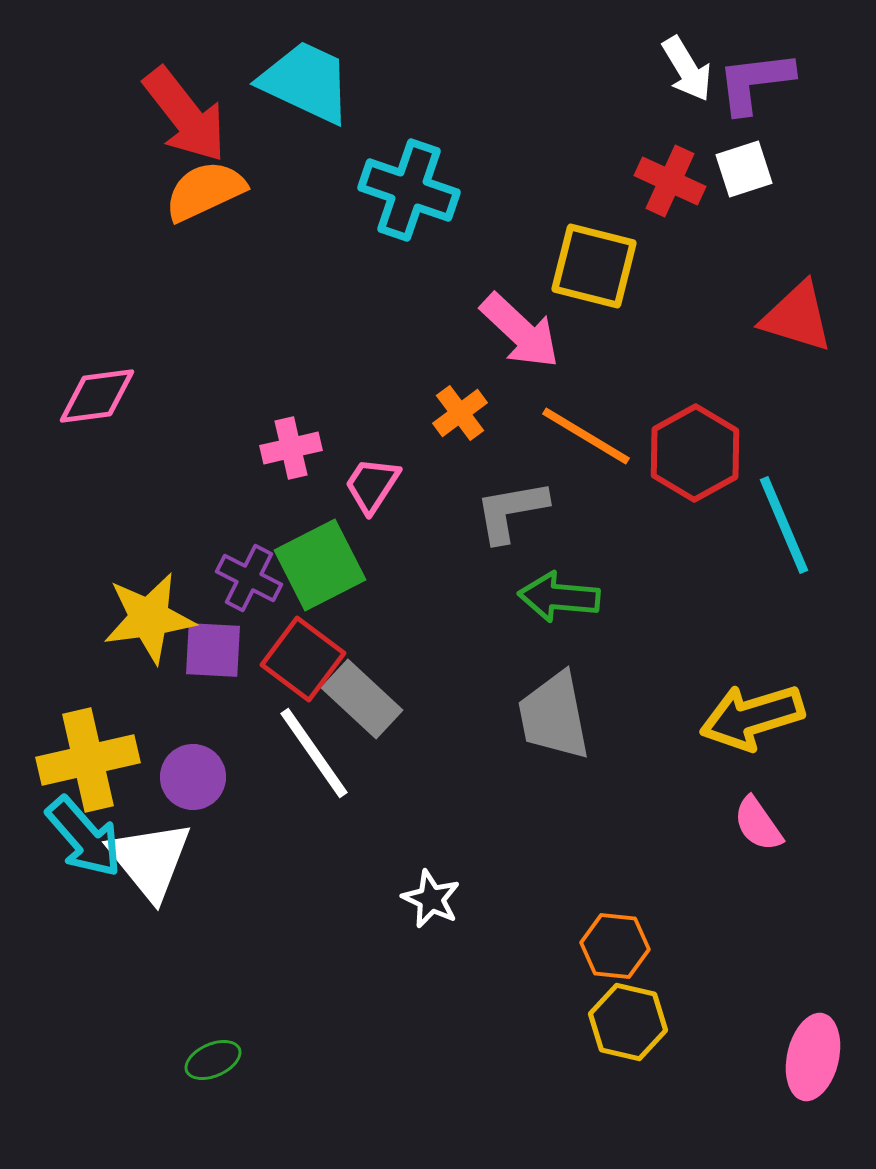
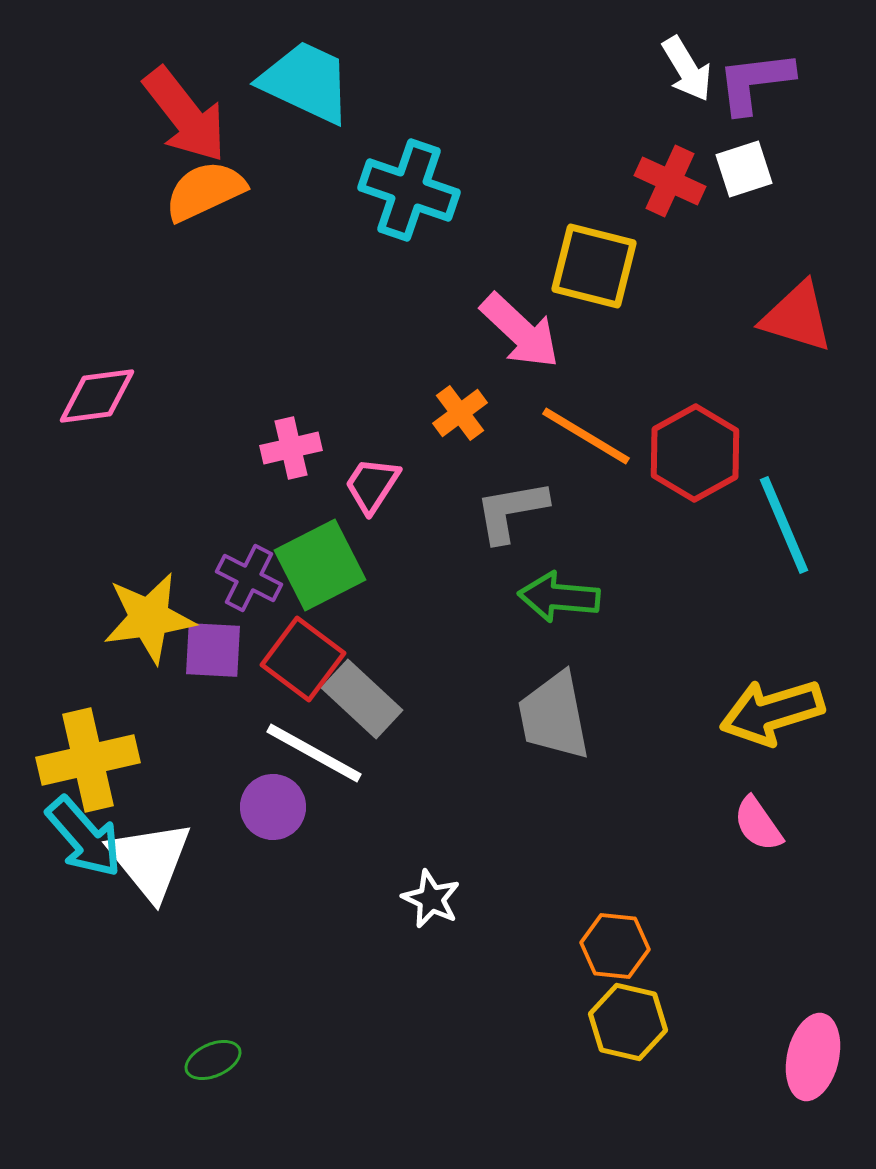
yellow arrow: moved 20 px right, 5 px up
white line: rotated 26 degrees counterclockwise
purple circle: moved 80 px right, 30 px down
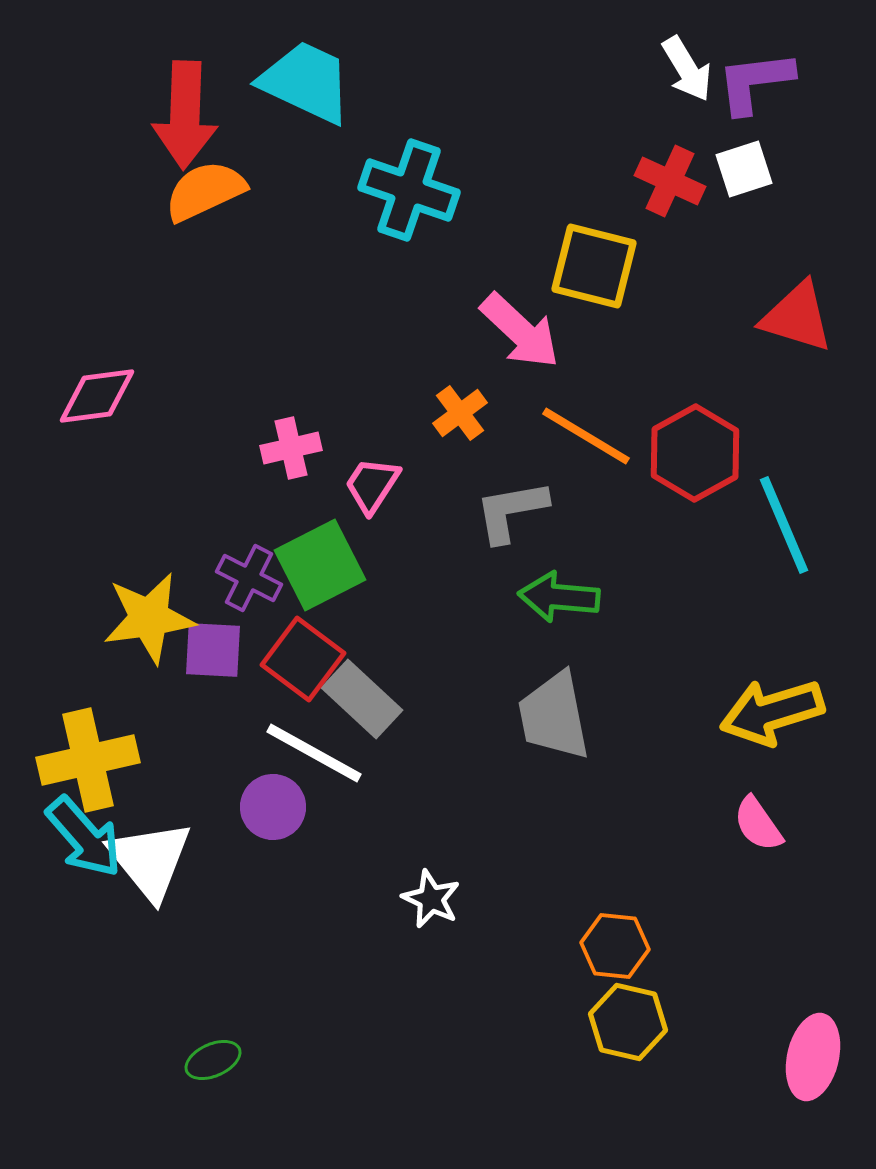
red arrow: rotated 40 degrees clockwise
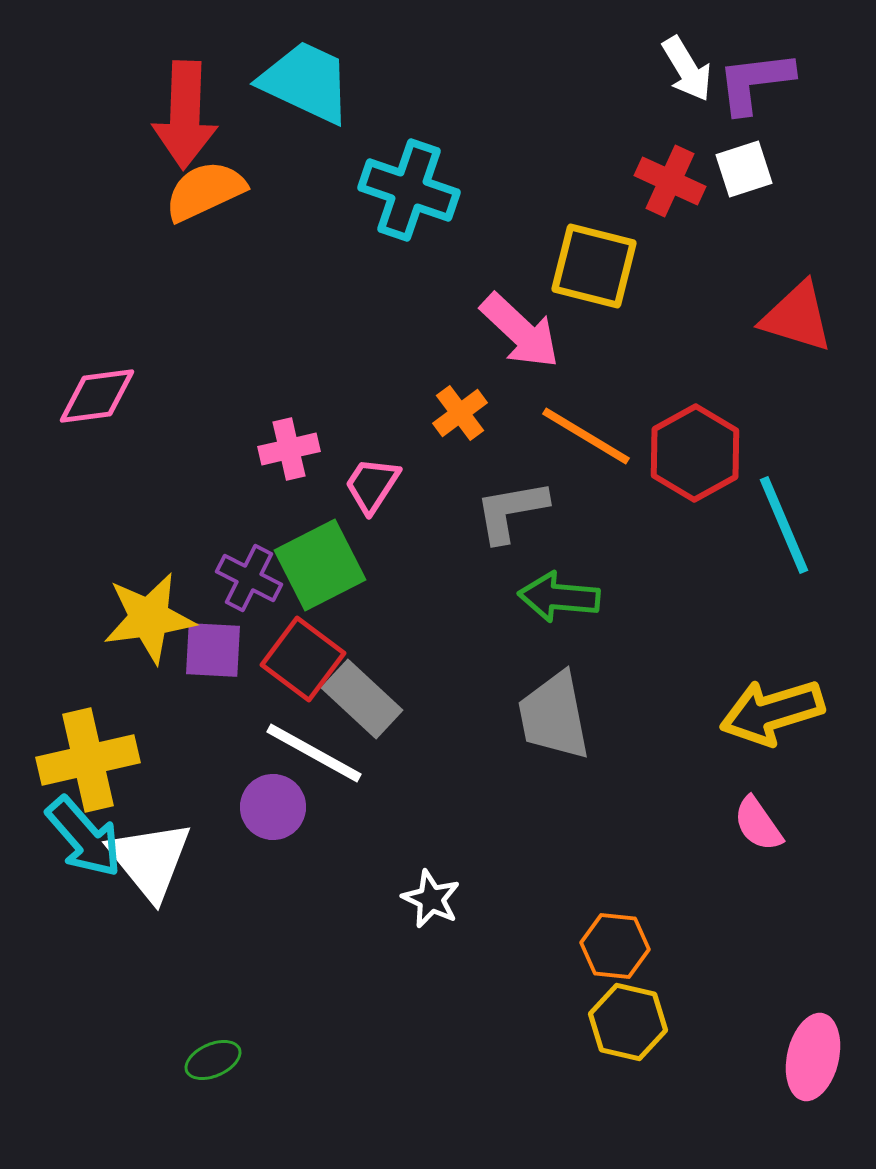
pink cross: moved 2 px left, 1 px down
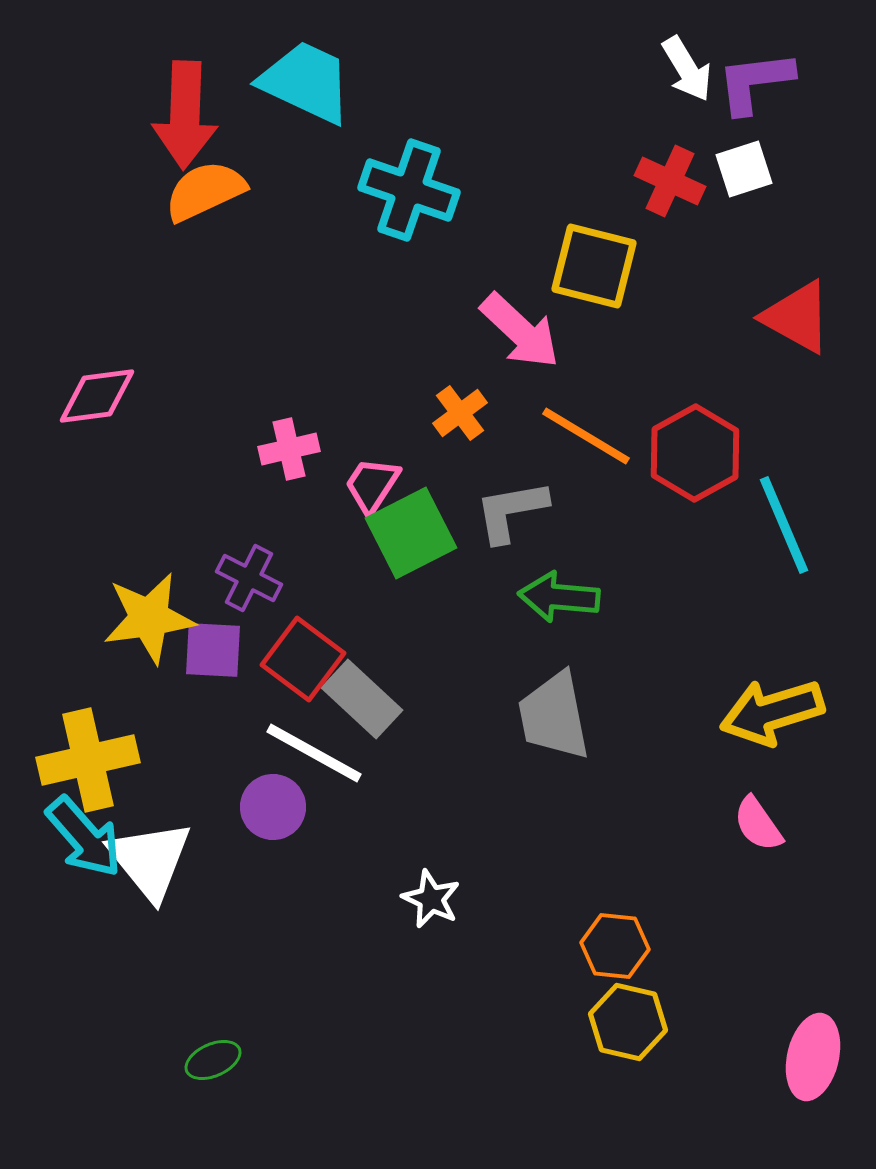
red triangle: rotated 12 degrees clockwise
green square: moved 91 px right, 32 px up
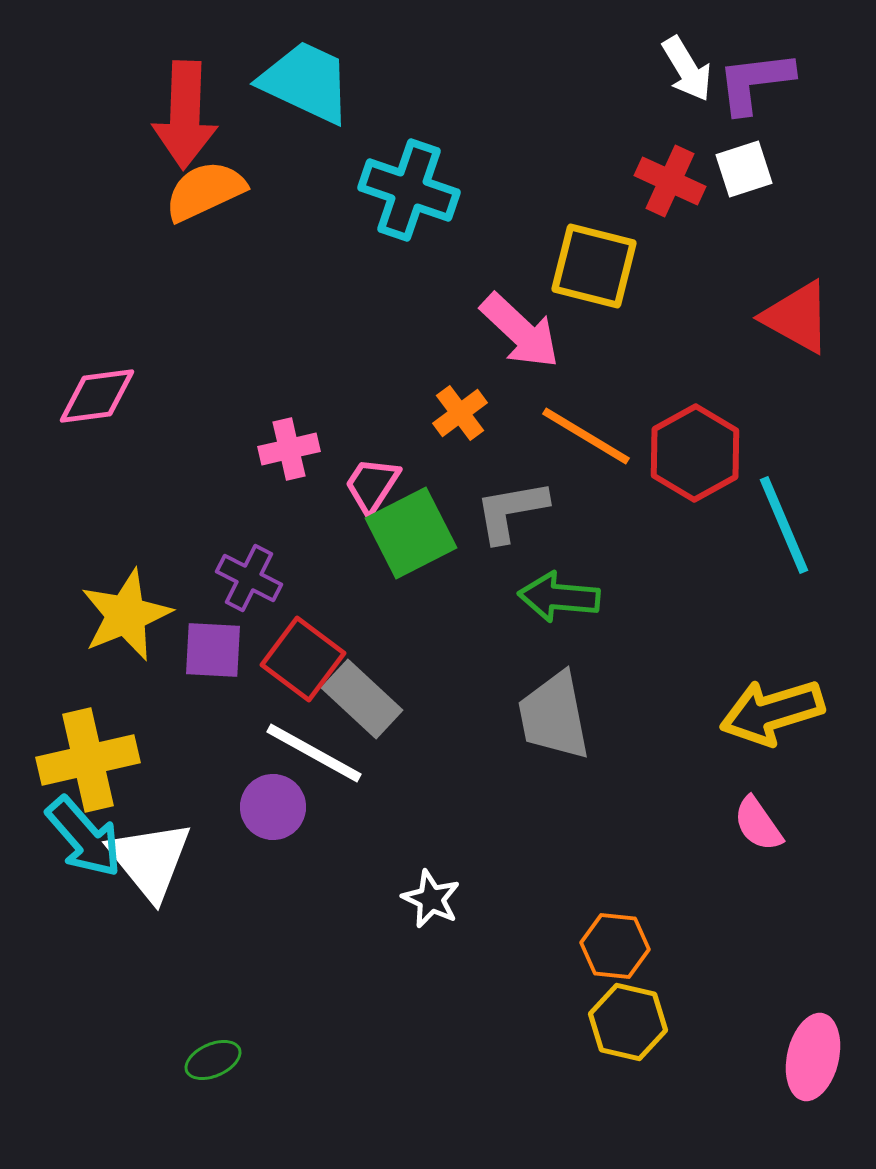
yellow star: moved 23 px left, 3 px up; rotated 14 degrees counterclockwise
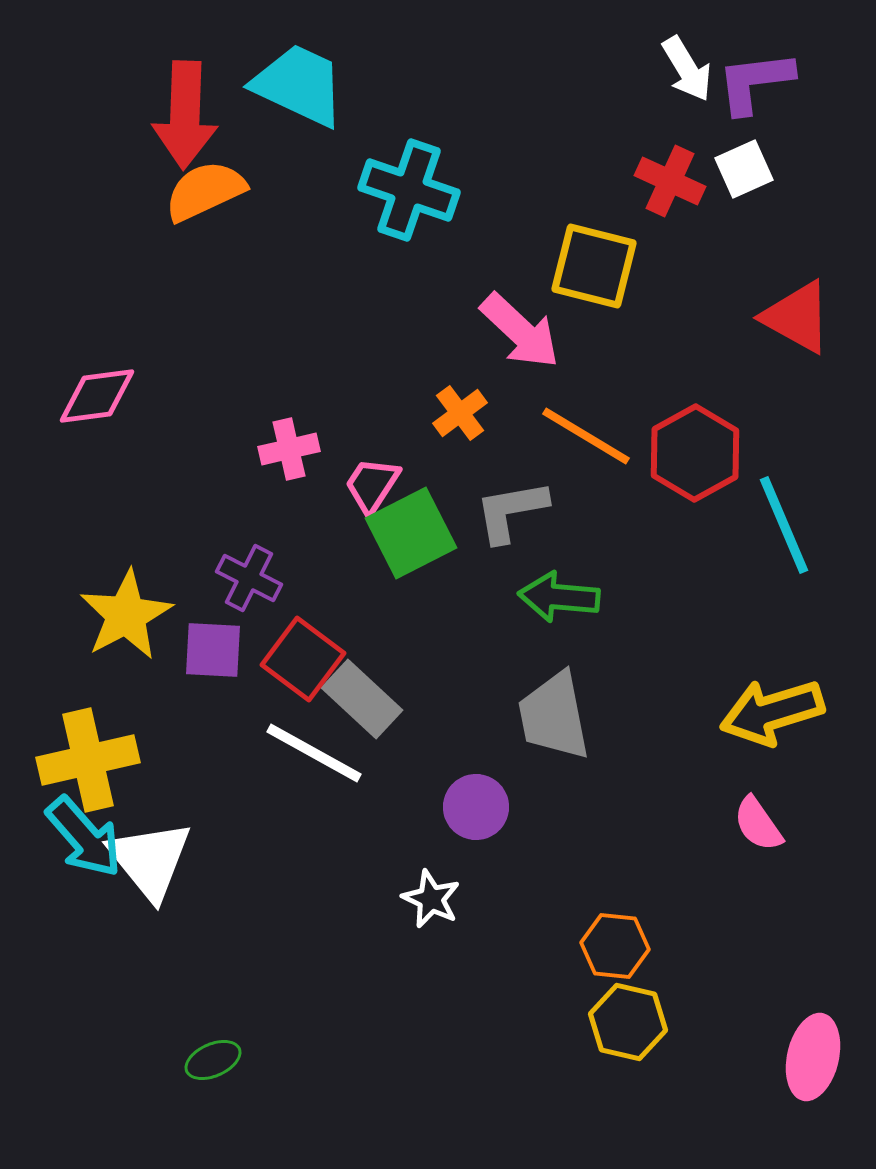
cyan trapezoid: moved 7 px left, 3 px down
white square: rotated 6 degrees counterclockwise
yellow star: rotated 6 degrees counterclockwise
purple circle: moved 203 px right
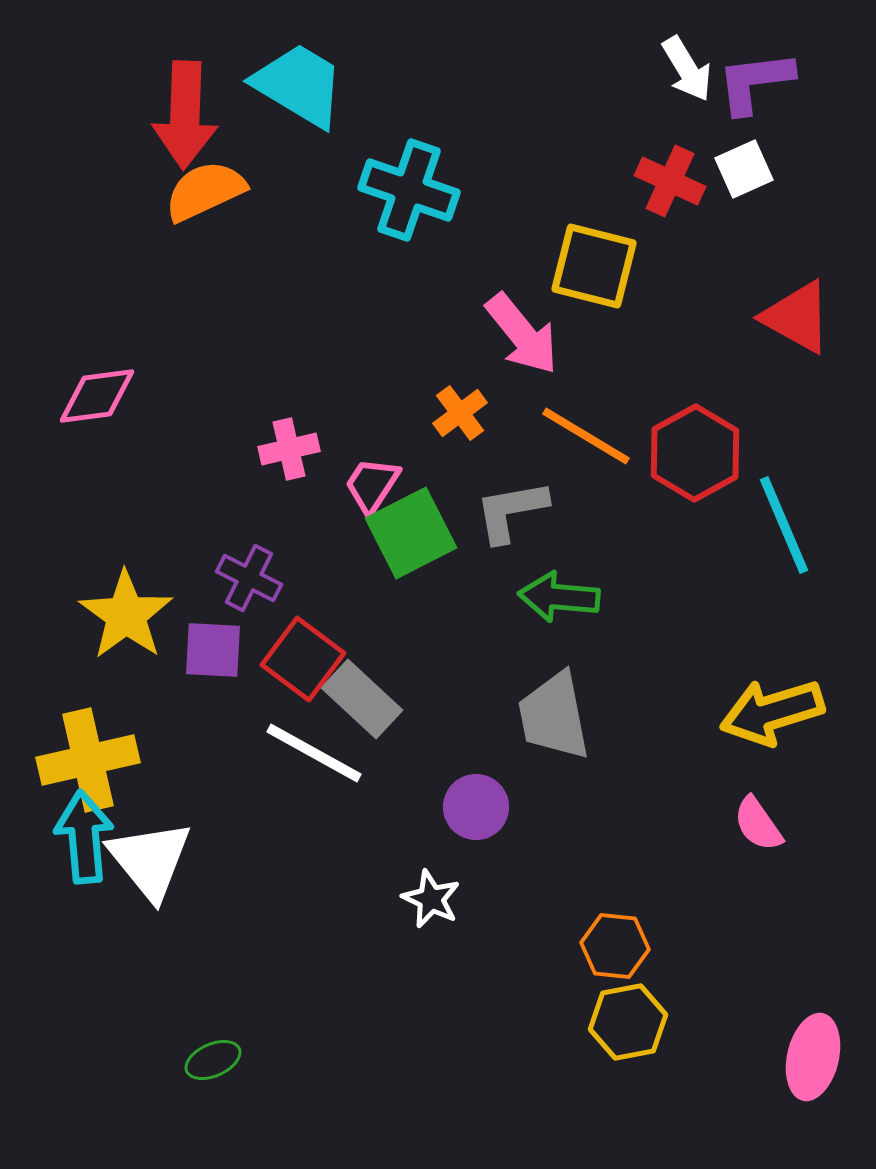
cyan trapezoid: rotated 6 degrees clockwise
pink arrow: moved 2 px right, 3 px down; rotated 8 degrees clockwise
yellow star: rotated 8 degrees counterclockwise
cyan arrow: rotated 144 degrees counterclockwise
yellow hexagon: rotated 24 degrees counterclockwise
